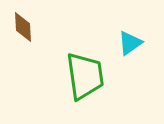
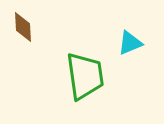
cyan triangle: rotated 12 degrees clockwise
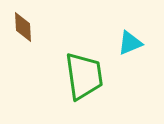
green trapezoid: moved 1 px left
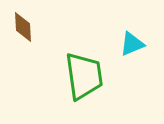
cyan triangle: moved 2 px right, 1 px down
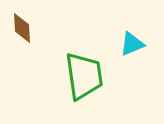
brown diamond: moved 1 px left, 1 px down
